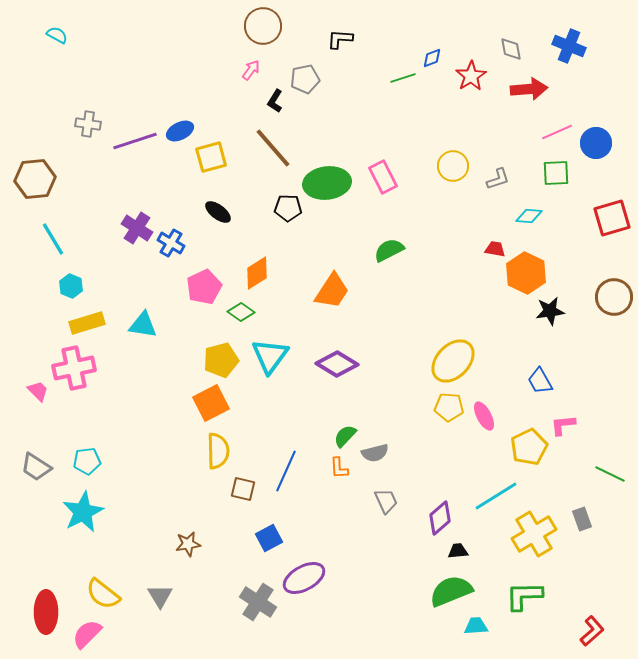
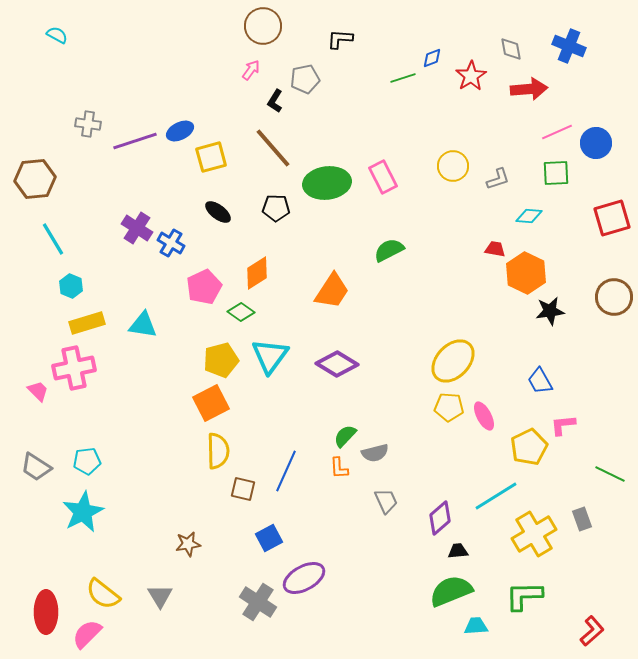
black pentagon at (288, 208): moved 12 px left
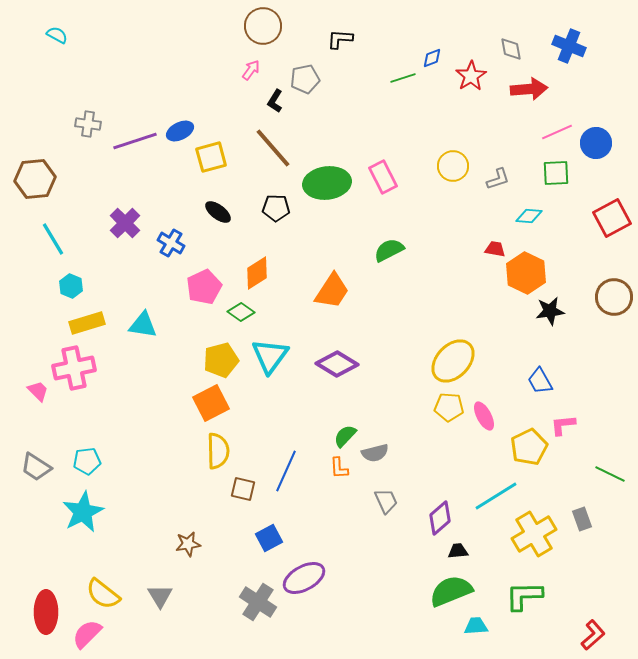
red square at (612, 218): rotated 12 degrees counterclockwise
purple cross at (137, 228): moved 12 px left, 5 px up; rotated 12 degrees clockwise
red L-shape at (592, 631): moved 1 px right, 4 px down
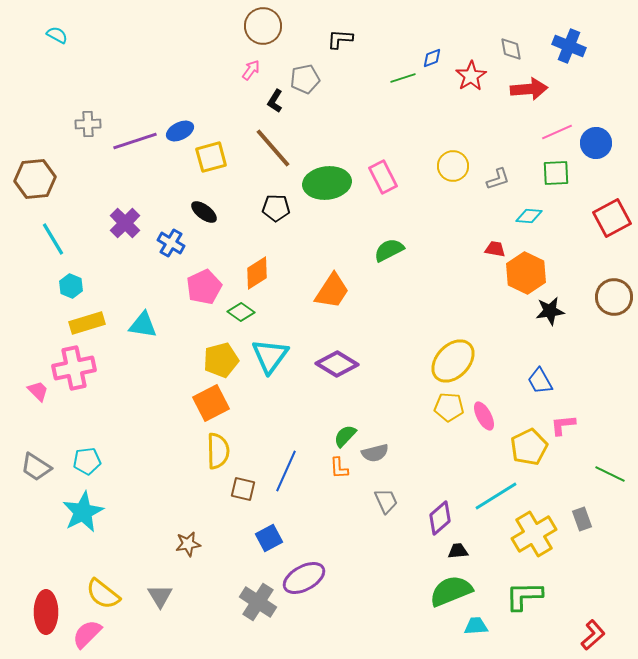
gray cross at (88, 124): rotated 10 degrees counterclockwise
black ellipse at (218, 212): moved 14 px left
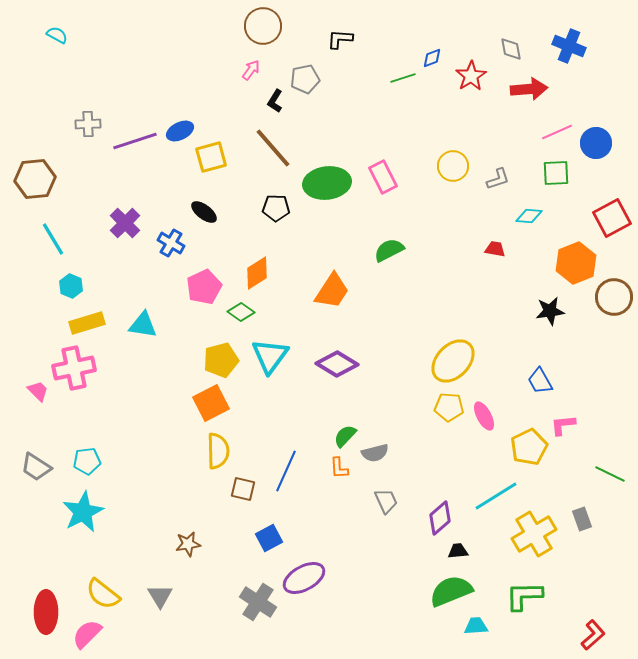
orange hexagon at (526, 273): moved 50 px right, 10 px up; rotated 12 degrees clockwise
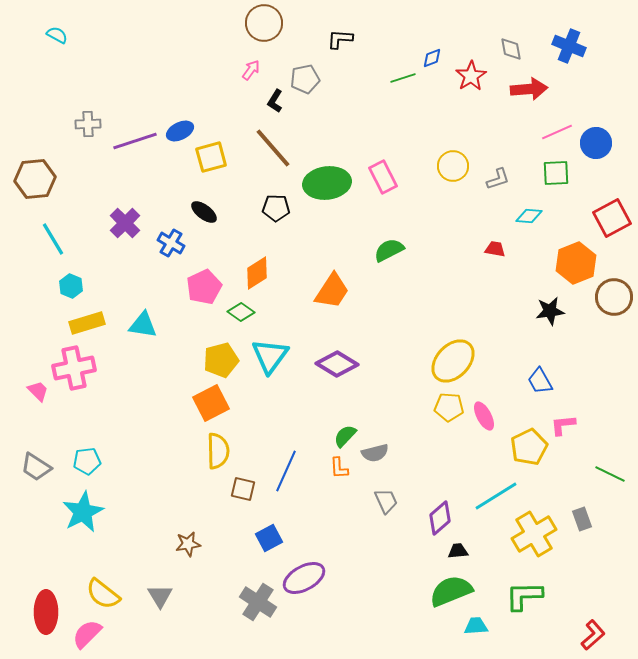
brown circle at (263, 26): moved 1 px right, 3 px up
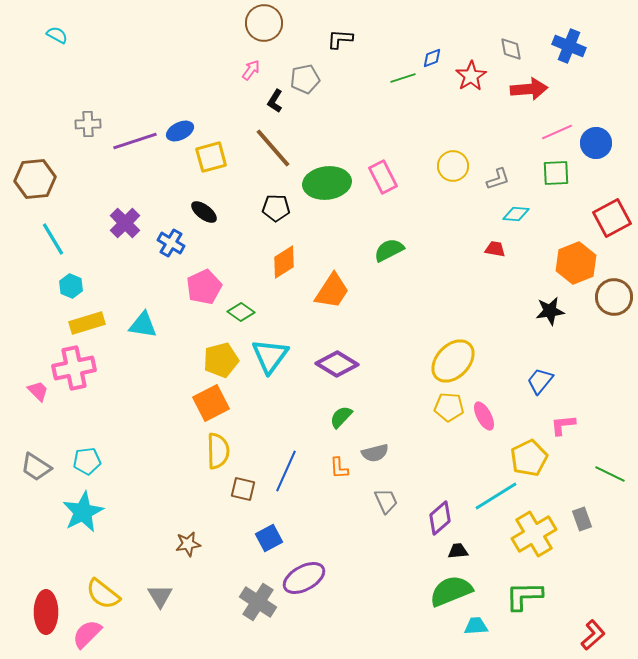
cyan diamond at (529, 216): moved 13 px left, 2 px up
orange diamond at (257, 273): moved 27 px right, 11 px up
blue trapezoid at (540, 381): rotated 68 degrees clockwise
green semicircle at (345, 436): moved 4 px left, 19 px up
yellow pentagon at (529, 447): moved 11 px down
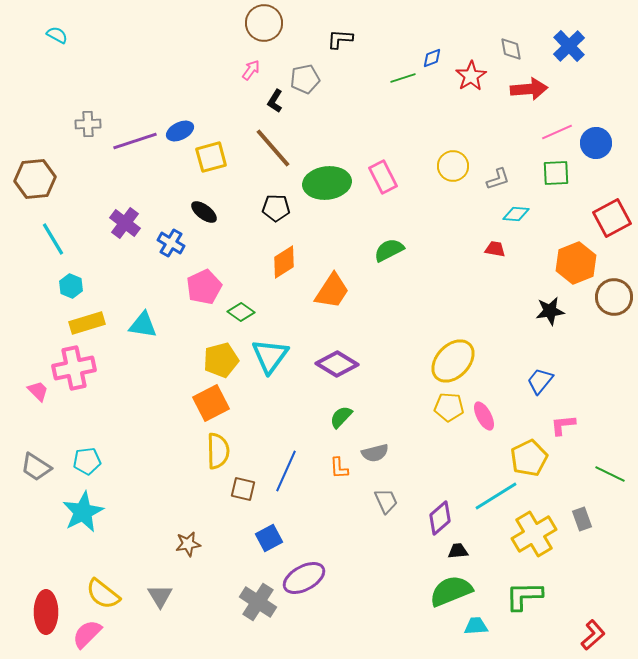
blue cross at (569, 46): rotated 24 degrees clockwise
purple cross at (125, 223): rotated 8 degrees counterclockwise
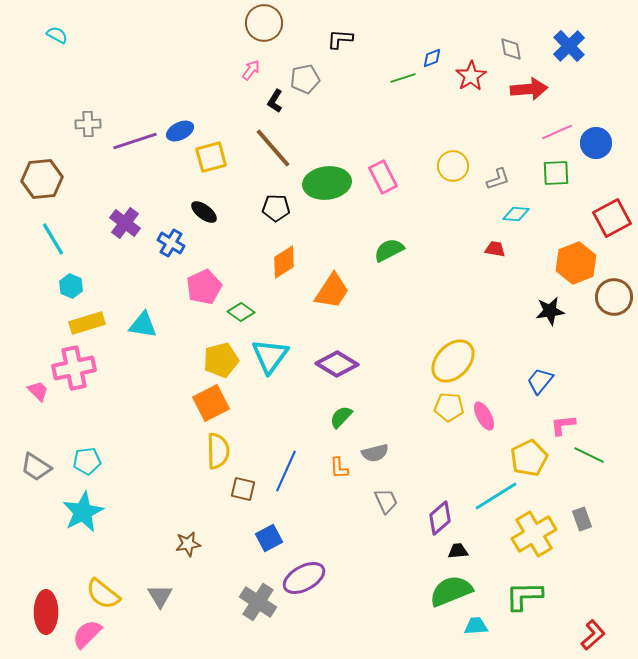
brown hexagon at (35, 179): moved 7 px right
green line at (610, 474): moved 21 px left, 19 px up
